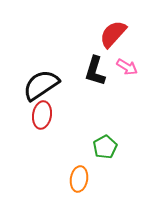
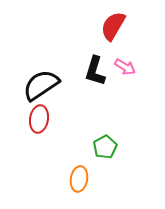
red semicircle: moved 8 px up; rotated 12 degrees counterclockwise
pink arrow: moved 2 px left
red ellipse: moved 3 px left, 4 px down
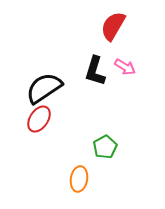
black semicircle: moved 3 px right, 3 px down
red ellipse: rotated 24 degrees clockwise
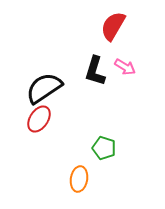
green pentagon: moved 1 px left, 1 px down; rotated 25 degrees counterclockwise
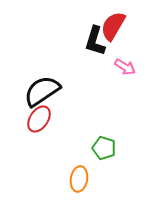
black L-shape: moved 30 px up
black semicircle: moved 2 px left, 3 px down
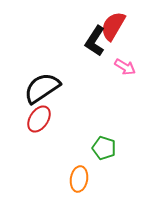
black L-shape: rotated 16 degrees clockwise
black semicircle: moved 3 px up
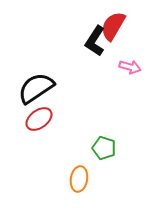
pink arrow: moved 5 px right; rotated 15 degrees counterclockwise
black semicircle: moved 6 px left
red ellipse: rotated 20 degrees clockwise
